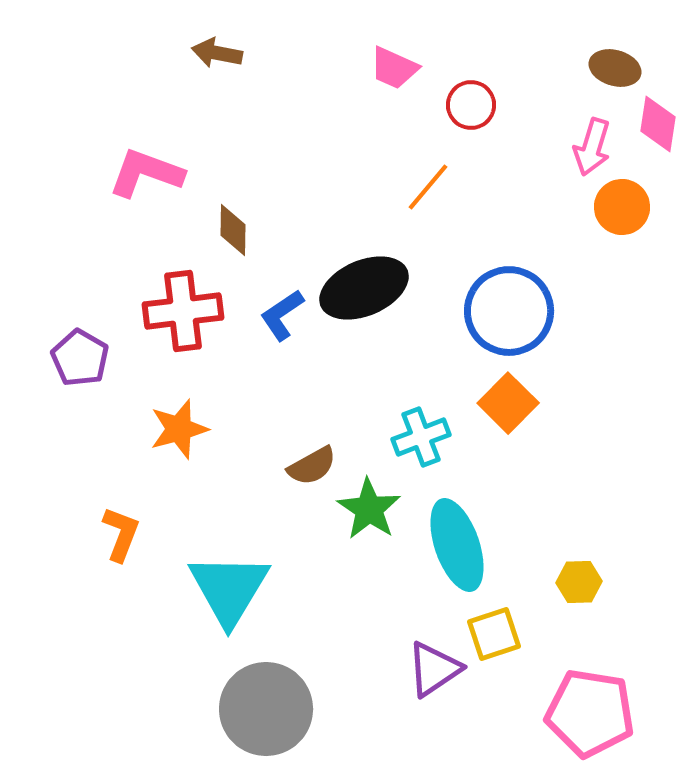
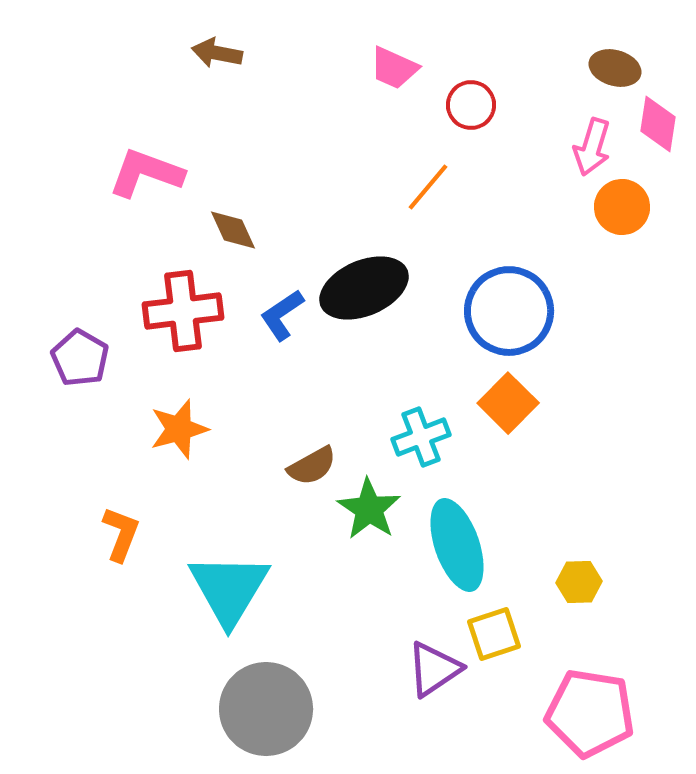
brown diamond: rotated 26 degrees counterclockwise
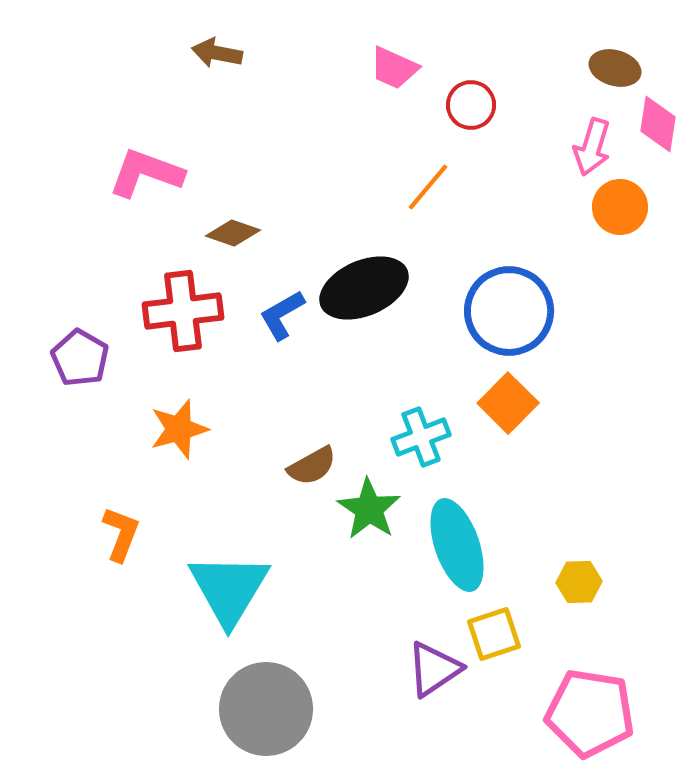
orange circle: moved 2 px left
brown diamond: moved 3 px down; rotated 46 degrees counterclockwise
blue L-shape: rotated 4 degrees clockwise
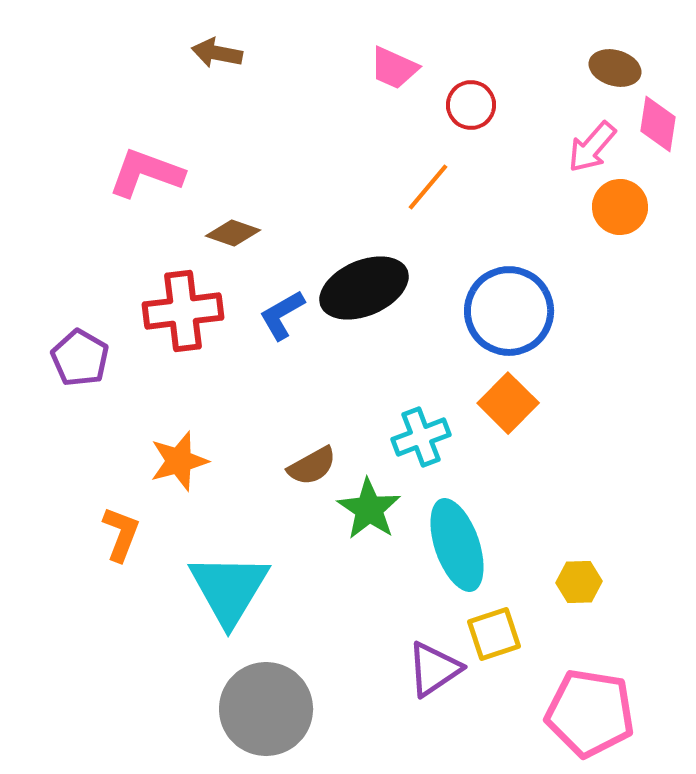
pink arrow: rotated 24 degrees clockwise
orange star: moved 32 px down
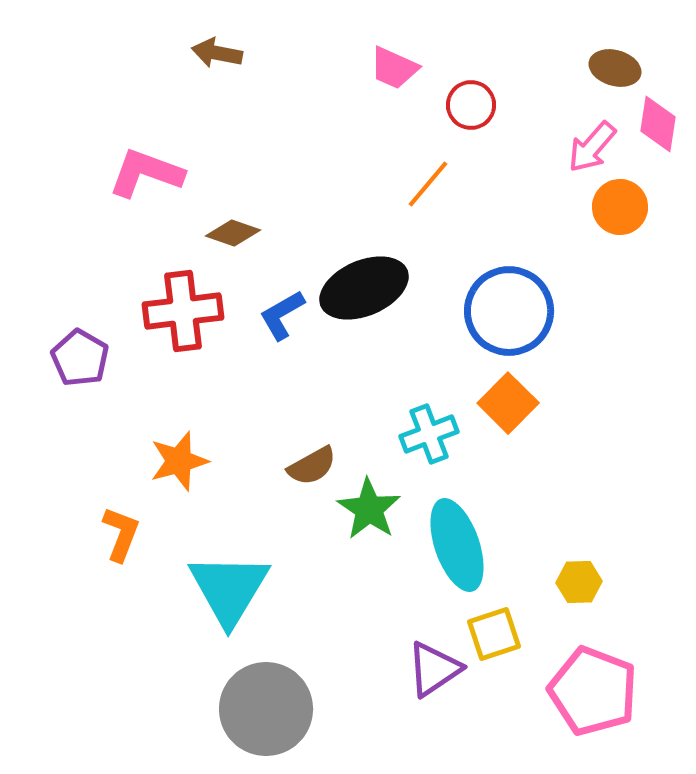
orange line: moved 3 px up
cyan cross: moved 8 px right, 3 px up
pink pentagon: moved 3 px right, 22 px up; rotated 12 degrees clockwise
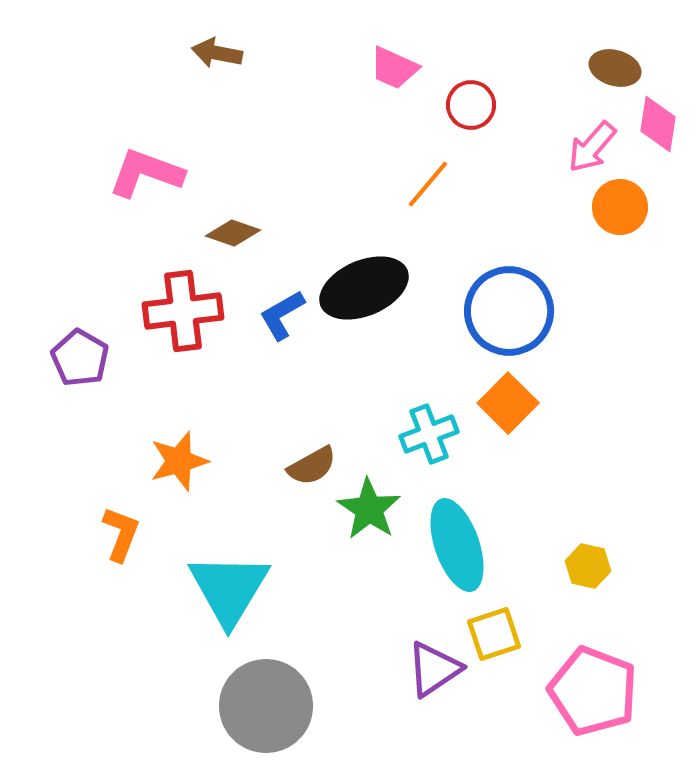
yellow hexagon: moved 9 px right, 16 px up; rotated 15 degrees clockwise
gray circle: moved 3 px up
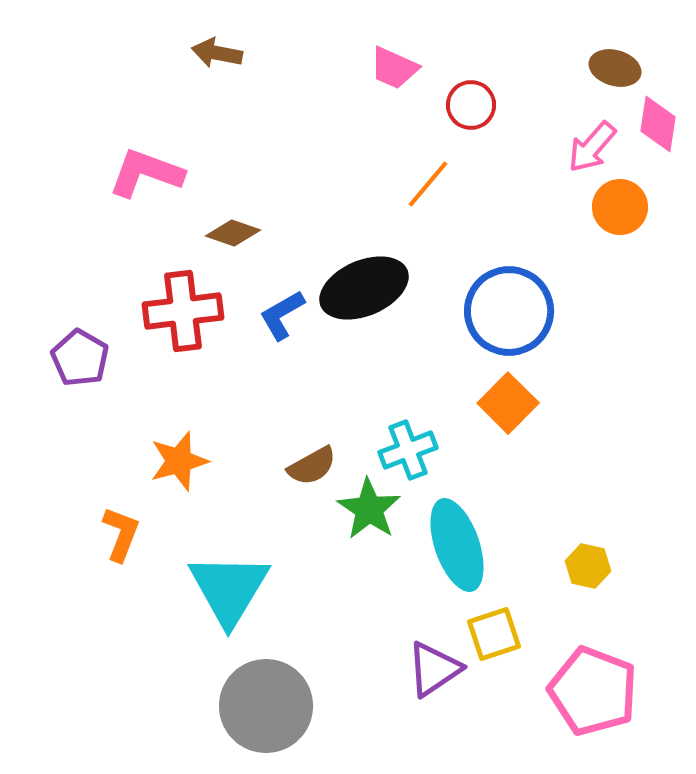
cyan cross: moved 21 px left, 16 px down
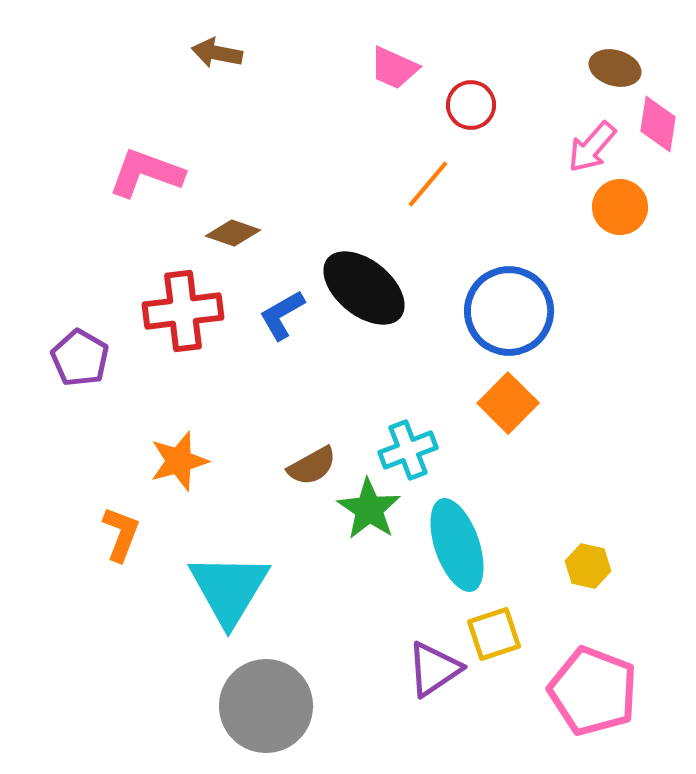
black ellipse: rotated 62 degrees clockwise
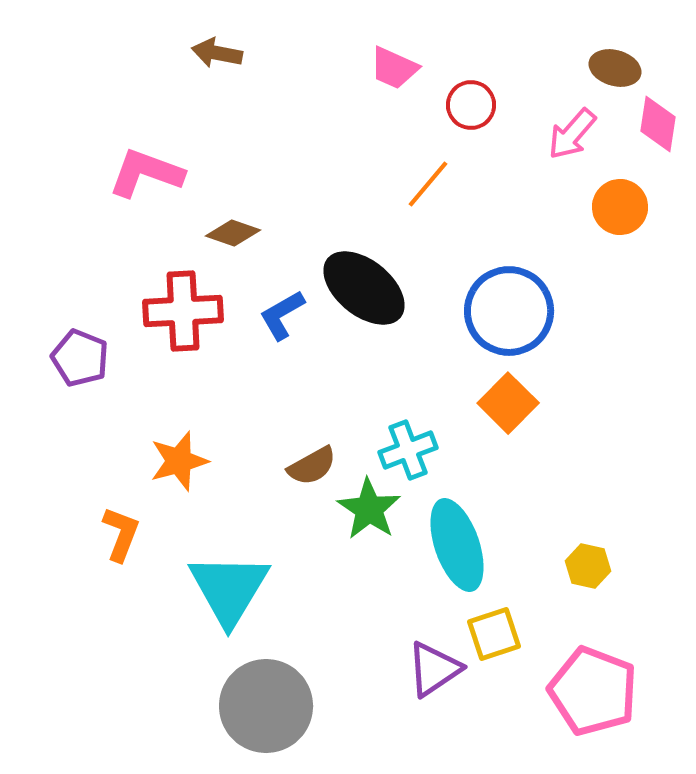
pink arrow: moved 20 px left, 13 px up
red cross: rotated 4 degrees clockwise
purple pentagon: rotated 8 degrees counterclockwise
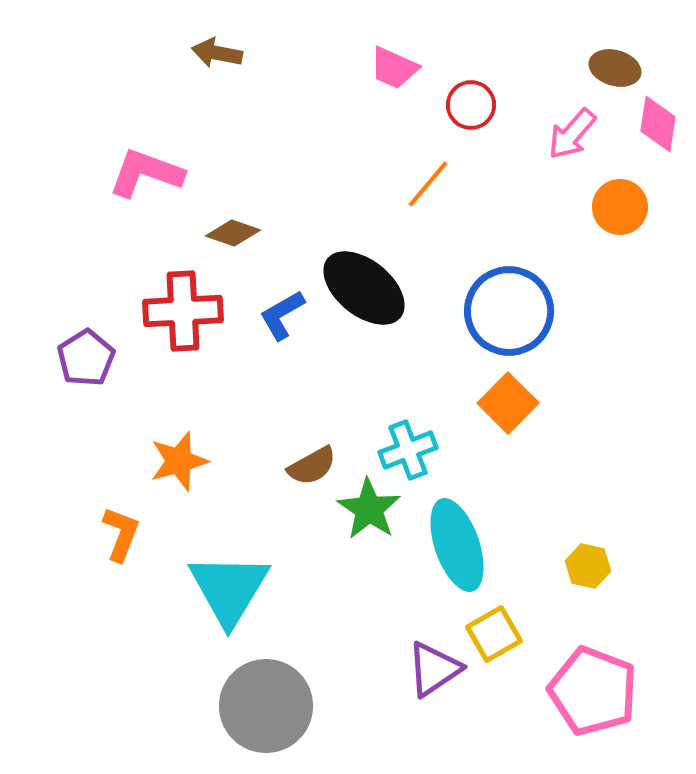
purple pentagon: moved 6 px right; rotated 18 degrees clockwise
yellow square: rotated 12 degrees counterclockwise
